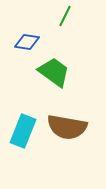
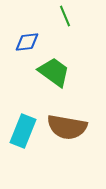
green line: rotated 50 degrees counterclockwise
blue diamond: rotated 15 degrees counterclockwise
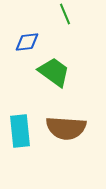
green line: moved 2 px up
brown semicircle: moved 1 px left, 1 px down; rotated 6 degrees counterclockwise
cyan rectangle: moved 3 px left; rotated 28 degrees counterclockwise
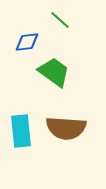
green line: moved 5 px left, 6 px down; rotated 25 degrees counterclockwise
cyan rectangle: moved 1 px right
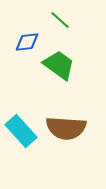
green trapezoid: moved 5 px right, 7 px up
cyan rectangle: rotated 36 degrees counterclockwise
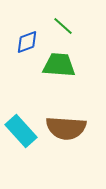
green line: moved 3 px right, 6 px down
blue diamond: rotated 15 degrees counterclockwise
green trapezoid: rotated 32 degrees counterclockwise
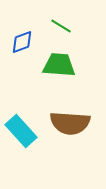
green line: moved 2 px left; rotated 10 degrees counterclockwise
blue diamond: moved 5 px left
brown semicircle: moved 4 px right, 5 px up
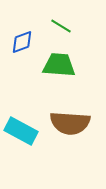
cyan rectangle: rotated 20 degrees counterclockwise
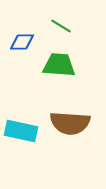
blue diamond: rotated 20 degrees clockwise
cyan rectangle: rotated 16 degrees counterclockwise
